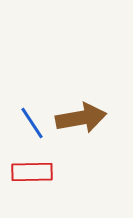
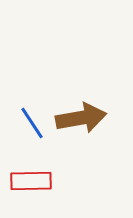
red rectangle: moved 1 px left, 9 px down
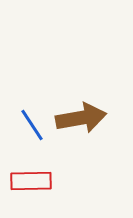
blue line: moved 2 px down
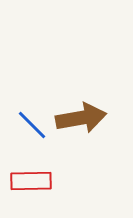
blue line: rotated 12 degrees counterclockwise
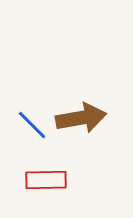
red rectangle: moved 15 px right, 1 px up
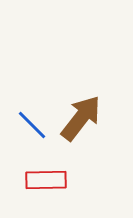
brown arrow: rotated 42 degrees counterclockwise
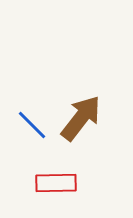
red rectangle: moved 10 px right, 3 px down
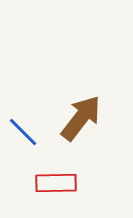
blue line: moved 9 px left, 7 px down
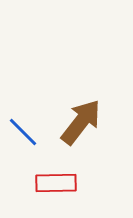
brown arrow: moved 4 px down
